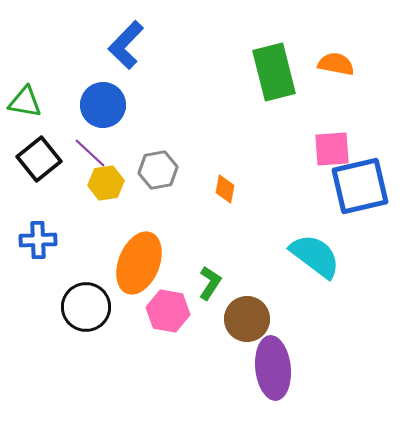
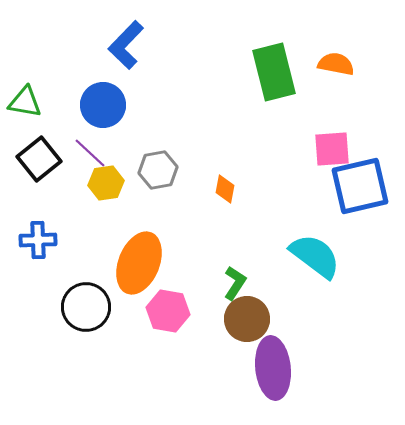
green L-shape: moved 25 px right
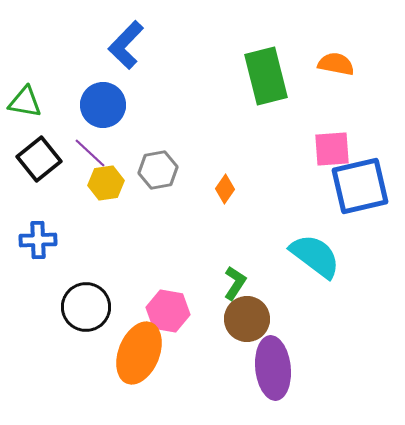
green rectangle: moved 8 px left, 4 px down
orange diamond: rotated 24 degrees clockwise
orange ellipse: moved 90 px down
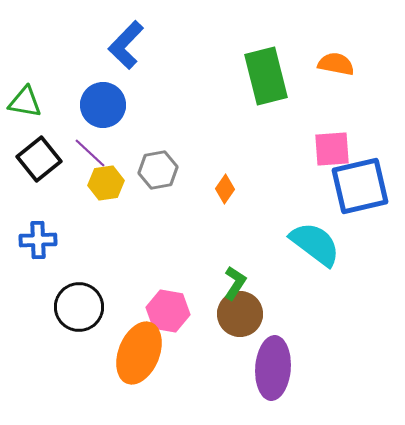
cyan semicircle: moved 12 px up
black circle: moved 7 px left
brown circle: moved 7 px left, 5 px up
purple ellipse: rotated 10 degrees clockwise
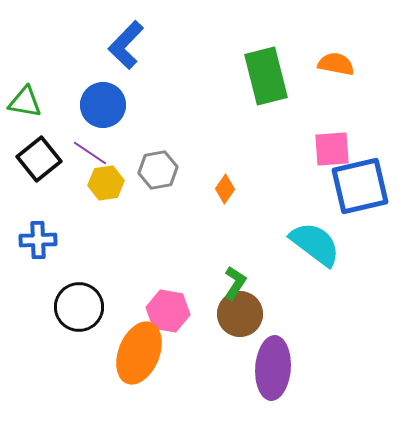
purple line: rotated 9 degrees counterclockwise
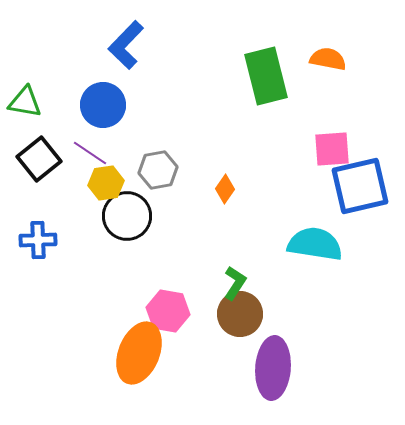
orange semicircle: moved 8 px left, 5 px up
cyan semicircle: rotated 28 degrees counterclockwise
black circle: moved 48 px right, 91 px up
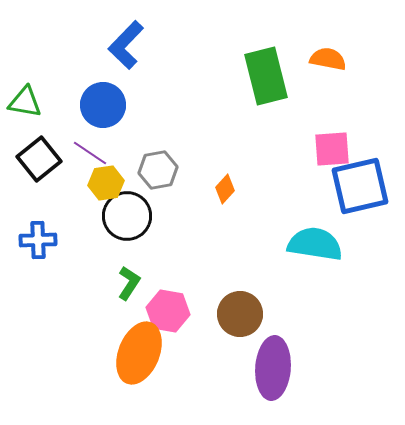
orange diamond: rotated 8 degrees clockwise
green L-shape: moved 106 px left
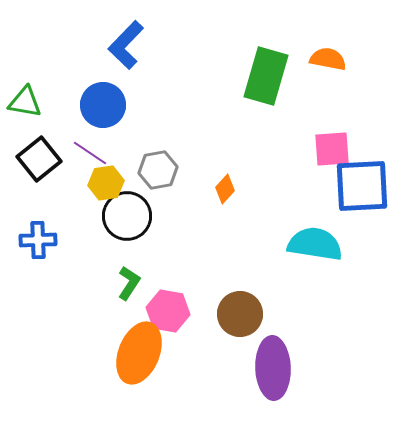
green rectangle: rotated 30 degrees clockwise
blue square: moved 2 px right; rotated 10 degrees clockwise
purple ellipse: rotated 6 degrees counterclockwise
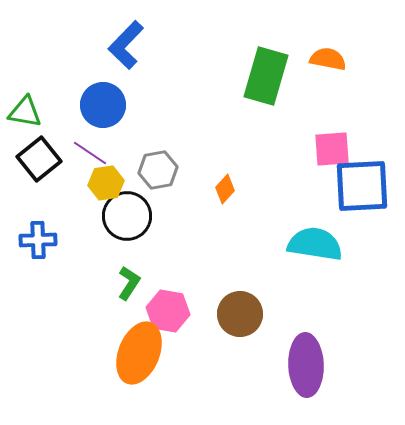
green triangle: moved 10 px down
purple ellipse: moved 33 px right, 3 px up
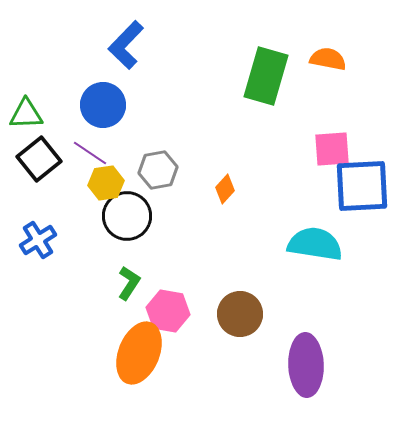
green triangle: moved 1 px right, 2 px down; rotated 12 degrees counterclockwise
blue cross: rotated 30 degrees counterclockwise
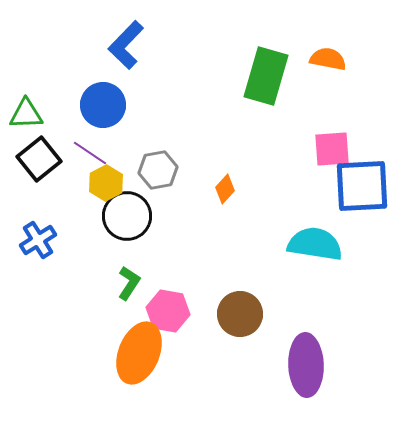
yellow hexagon: rotated 20 degrees counterclockwise
